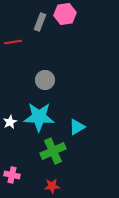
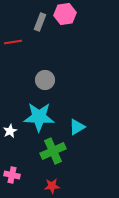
white star: moved 9 px down
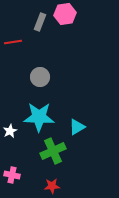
gray circle: moved 5 px left, 3 px up
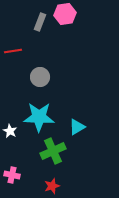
red line: moved 9 px down
white star: rotated 16 degrees counterclockwise
red star: rotated 14 degrees counterclockwise
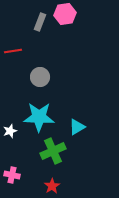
white star: rotated 24 degrees clockwise
red star: rotated 14 degrees counterclockwise
